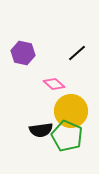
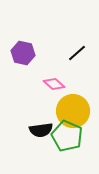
yellow circle: moved 2 px right
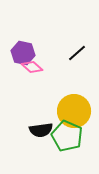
pink diamond: moved 22 px left, 17 px up
yellow circle: moved 1 px right
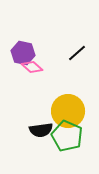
yellow circle: moved 6 px left
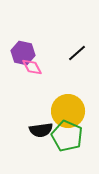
pink diamond: rotated 20 degrees clockwise
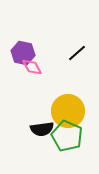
black semicircle: moved 1 px right, 1 px up
